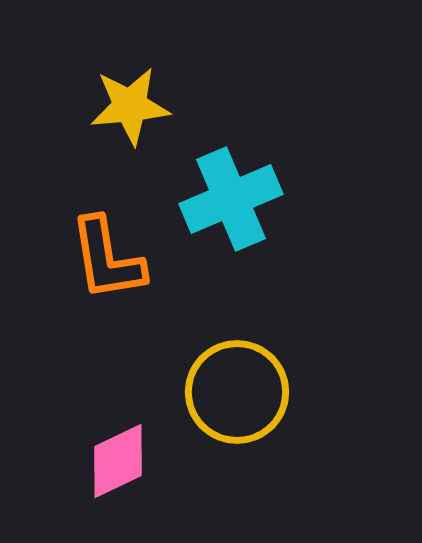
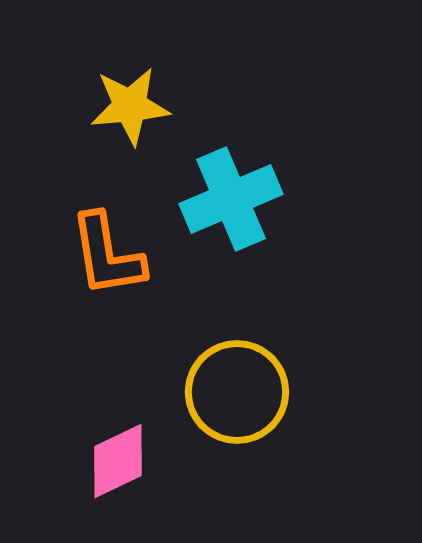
orange L-shape: moved 4 px up
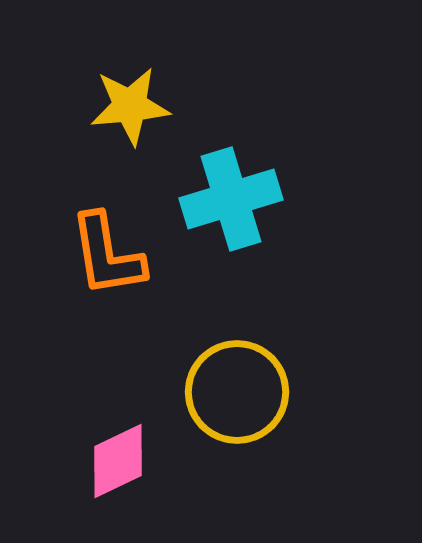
cyan cross: rotated 6 degrees clockwise
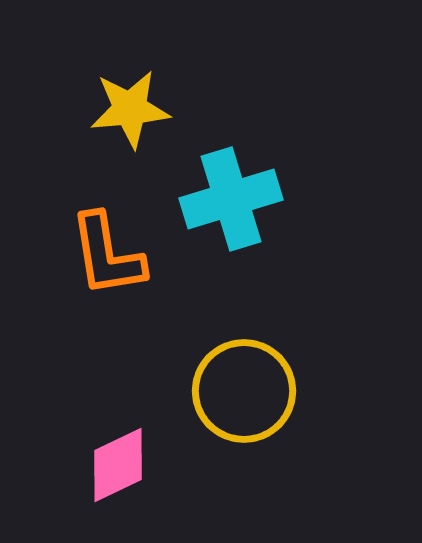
yellow star: moved 3 px down
yellow circle: moved 7 px right, 1 px up
pink diamond: moved 4 px down
